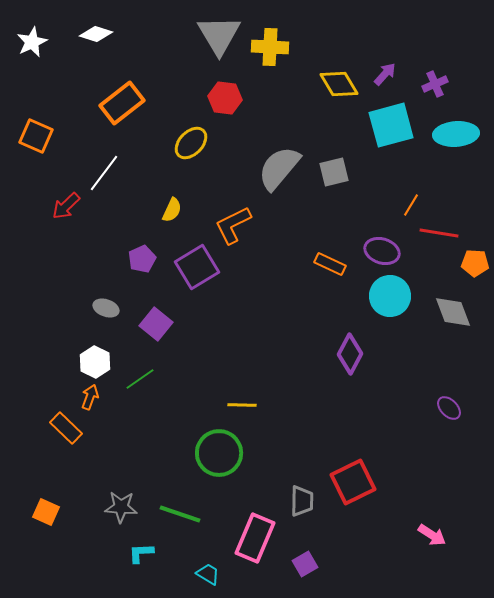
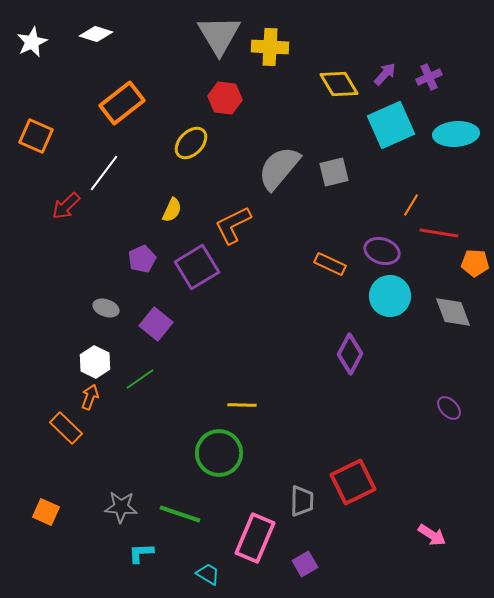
purple cross at (435, 84): moved 6 px left, 7 px up
cyan square at (391, 125): rotated 9 degrees counterclockwise
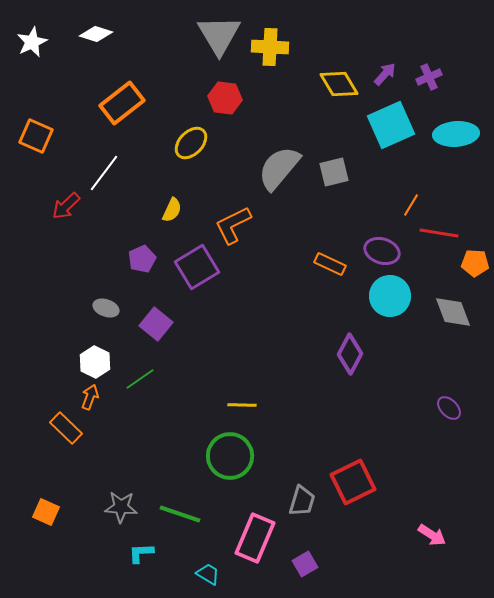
green circle at (219, 453): moved 11 px right, 3 px down
gray trapezoid at (302, 501): rotated 16 degrees clockwise
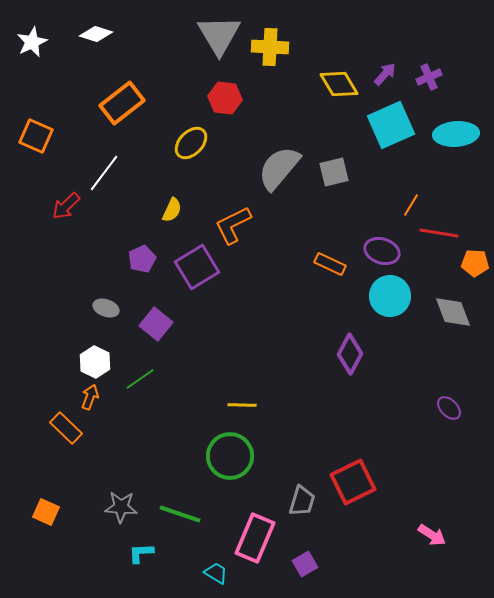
cyan trapezoid at (208, 574): moved 8 px right, 1 px up
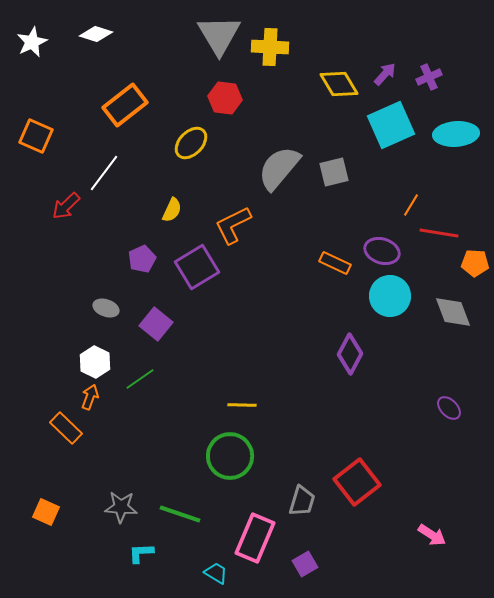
orange rectangle at (122, 103): moved 3 px right, 2 px down
orange rectangle at (330, 264): moved 5 px right, 1 px up
red square at (353, 482): moved 4 px right; rotated 12 degrees counterclockwise
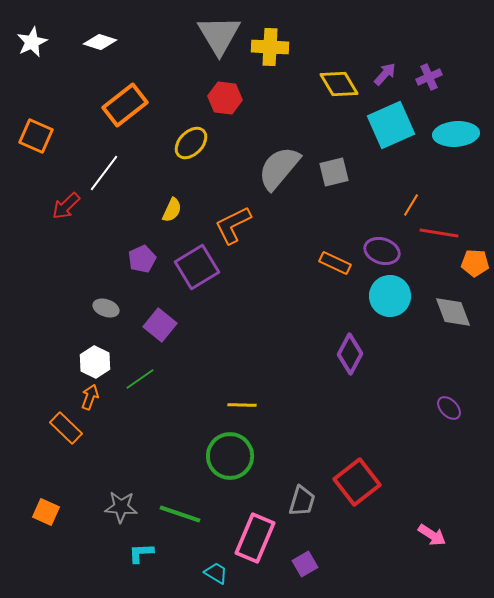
white diamond at (96, 34): moved 4 px right, 8 px down
purple square at (156, 324): moved 4 px right, 1 px down
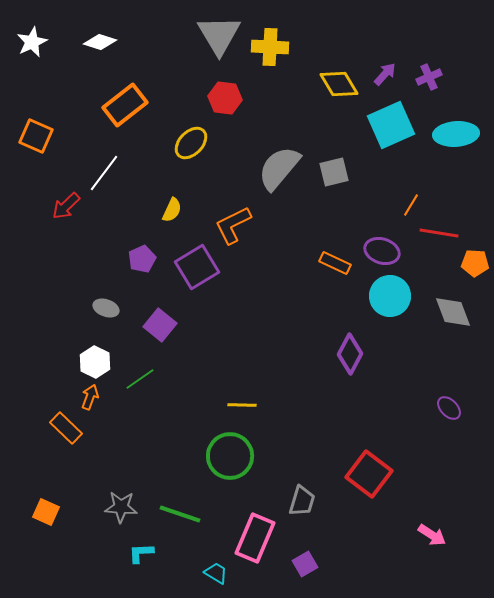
red square at (357, 482): moved 12 px right, 8 px up; rotated 15 degrees counterclockwise
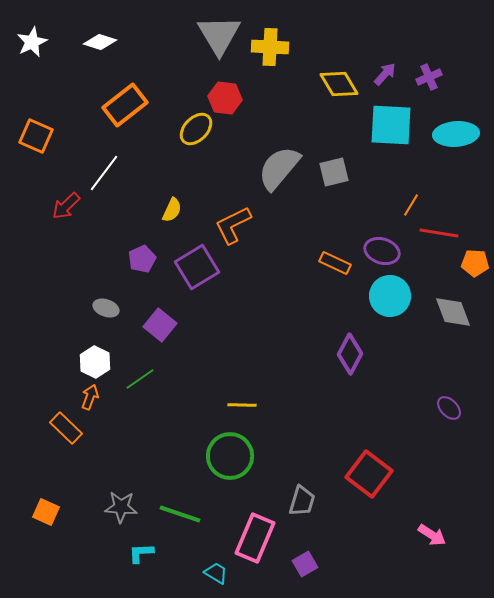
cyan square at (391, 125): rotated 27 degrees clockwise
yellow ellipse at (191, 143): moved 5 px right, 14 px up
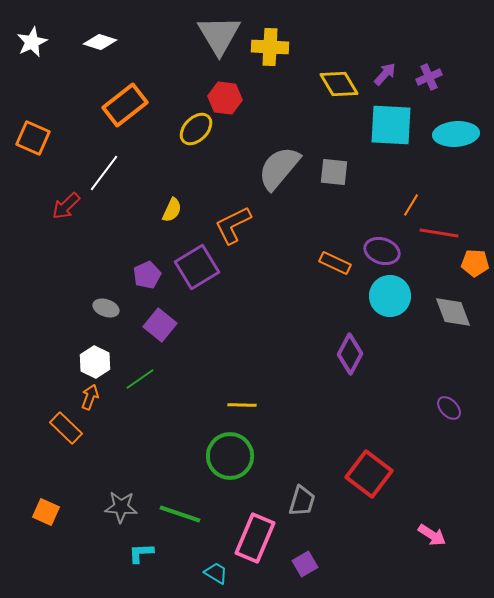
orange square at (36, 136): moved 3 px left, 2 px down
gray square at (334, 172): rotated 20 degrees clockwise
purple pentagon at (142, 259): moved 5 px right, 16 px down
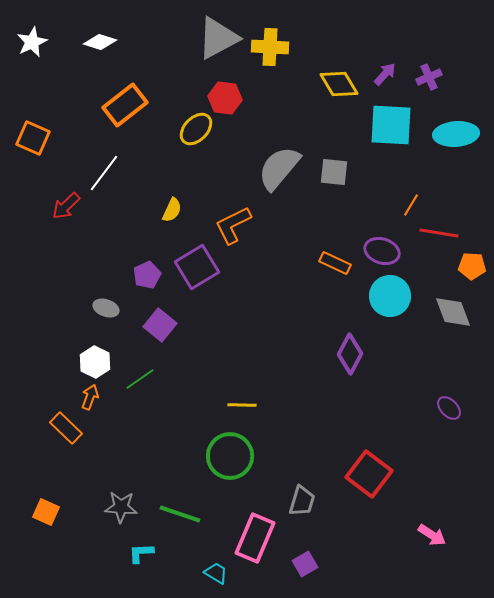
gray triangle at (219, 35): moved 1 px left, 3 px down; rotated 33 degrees clockwise
orange pentagon at (475, 263): moved 3 px left, 3 px down
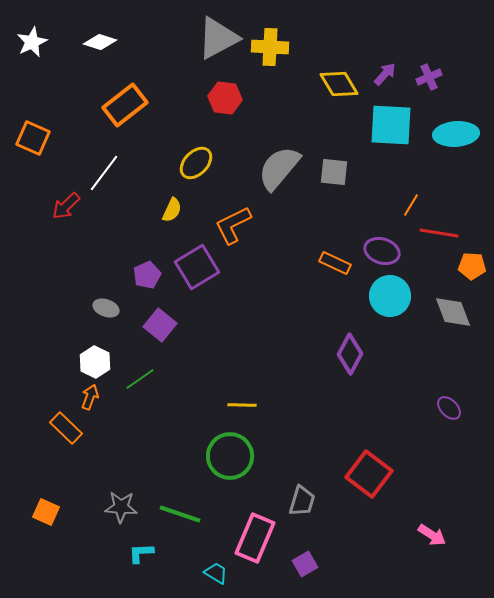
yellow ellipse at (196, 129): moved 34 px down
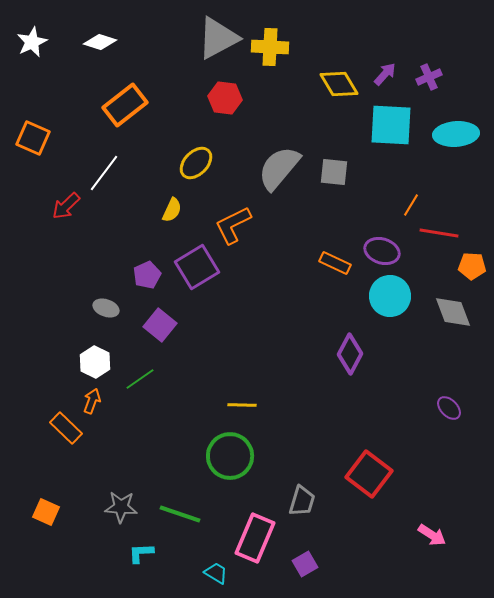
orange arrow at (90, 397): moved 2 px right, 4 px down
